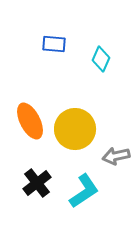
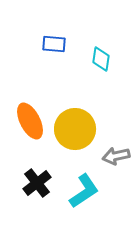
cyan diamond: rotated 15 degrees counterclockwise
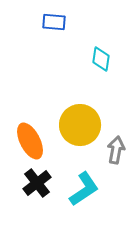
blue rectangle: moved 22 px up
orange ellipse: moved 20 px down
yellow circle: moved 5 px right, 4 px up
gray arrow: moved 6 px up; rotated 112 degrees clockwise
cyan L-shape: moved 2 px up
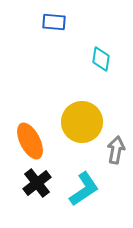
yellow circle: moved 2 px right, 3 px up
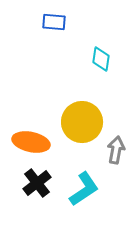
orange ellipse: moved 1 px right, 1 px down; rotated 51 degrees counterclockwise
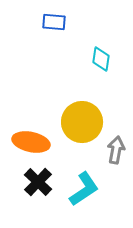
black cross: moved 1 px right, 1 px up; rotated 8 degrees counterclockwise
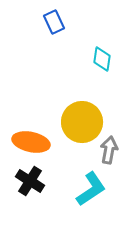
blue rectangle: rotated 60 degrees clockwise
cyan diamond: moved 1 px right
gray arrow: moved 7 px left
black cross: moved 8 px left, 1 px up; rotated 12 degrees counterclockwise
cyan L-shape: moved 7 px right
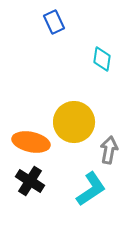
yellow circle: moved 8 px left
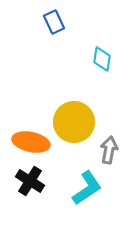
cyan L-shape: moved 4 px left, 1 px up
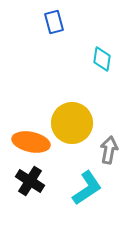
blue rectangle: rotated 10 degrees clockwise
yellow circle: moved 2 px left, 1 px down
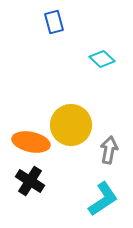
cyan diamond: rotated 55 degrees counterclockwise
yellow circle: moved 1 px left, 2 px down
cyan L-shape: moved 16 px right, 11 px down
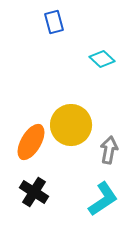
orange ellipse: rotated 72 degrees counterclockwise
black cross: moved 4 px right, 11 px down
